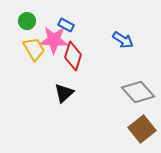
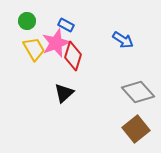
pink star: moved 2 px right, 3 px down; rotated 24 degrees counterclockwise
brown square: moved 6 px left
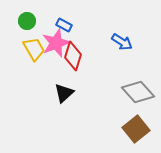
blue rectangle: moved 2 px left
blue arrow: moved 1 px left, 2 px down
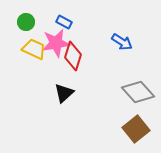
green circle: moved 1 px left, 1 px down
blue rectangle: moved 3 px up
pink star: rotated 12 degrees clockwise
yellow trapezoid: rotated 35 degrees counterclockwise
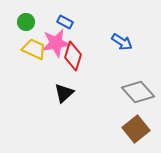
blue rectangle: moved 1 px right
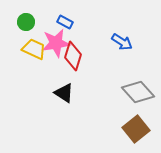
black triangle: rotated 45 degrees counterclockwise
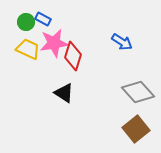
blue rectangle: moved 22 px left, 3 px up
pink star: moved 2 px left
yellow trapezoid: moved 6 px left
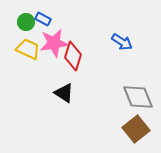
gray diamond: moved 5 px down; rotated 20 degrees clockwise
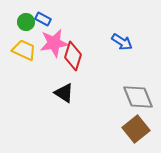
yellow trapezoid: moved 4 px left, 1 px down
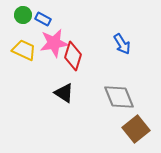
green circle: moved 3 px left, 7 px up
blue arrow: moved 2 px down; rotated 25 degrees clockwise
gray diamond: moved 19 px left
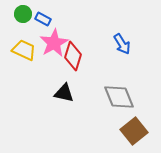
green circle: moved 1 px up
pink star: rotated 20 degrees counterclockwise
black triangle: rotated 20 degrees counterclockwise
brown square: moved 2 px left, 2 px down
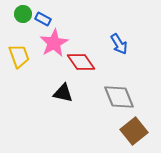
blue arrow: moved 3 px left
yellow trapezoid: moved 5 px left, 6 px down; rotated 45 degrees clockwise
red diamond: moved 8 px right, 6 px down; rotated 52 degrees counterclockwise
black triangle: moved 1 px left
